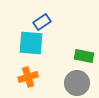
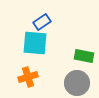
cyan square: moved 4 px right
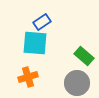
green rectangle: rotated 30 degrees clockwise
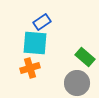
green rectangle: moved 1 px right, 1 px down
orange cross: moved 2 px right, 9 px up
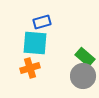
blue rectangle: rotated 18 degrees clockwise
gray circle: moved 6 px right, 7 px up
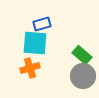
blue rectangle: moved 2 px down
green rectangle: moved 3 px left, 2 px up
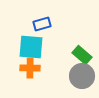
cyan square: moved 4 px left, 4 px down
orange cross: rotated 18 degrees clockwise
gray circle: moved 1 px left
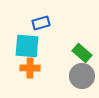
blue rectangle: moved 1 px left, 1 px up
cyan square: moved 4 px left, 1 px up
green rectangle: moved 2 px up
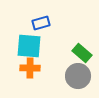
cyan square: moved 2 px right
gray circle: moved 4 px left
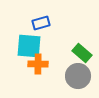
orange cross: moved 8 px right, 4 px up
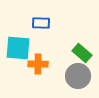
blue rectangle: rotated 18 degrees clockwise
cyan square: moved 11 px left, 2 px down
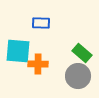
cyan square: moved 3 px down
